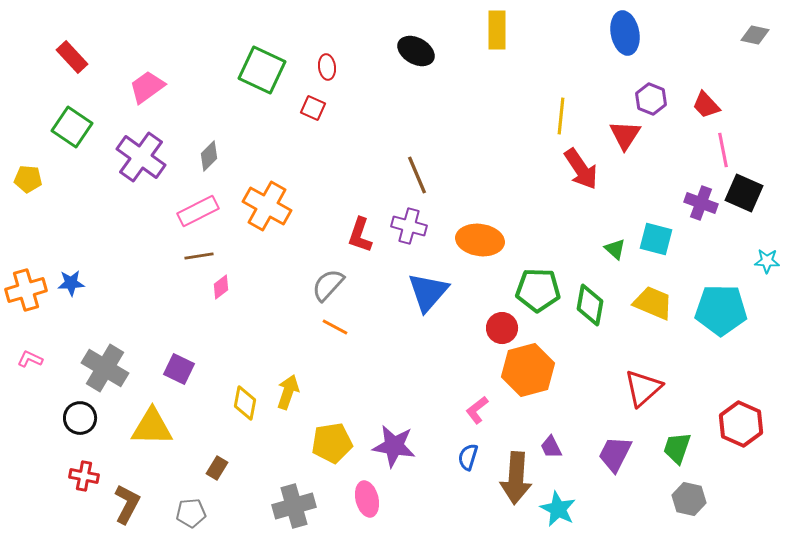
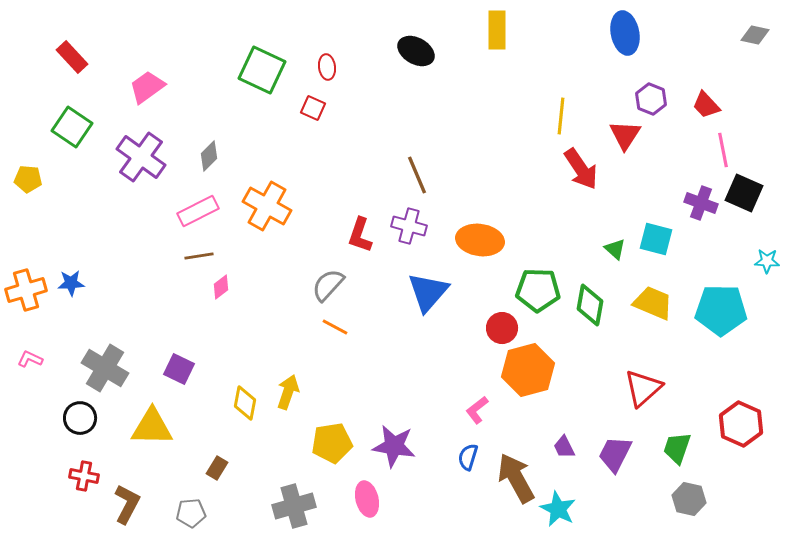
purple trapezoid at (551, 447): moved 13 px right
brown arrow at (516, 478): rotated 147 degrees clockwise
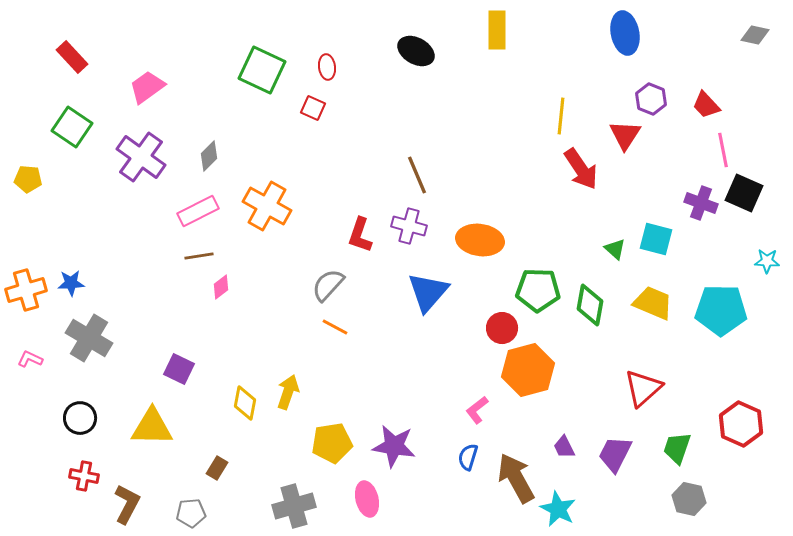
gray cross at (105, 368): moved 16 px left, 30 px up
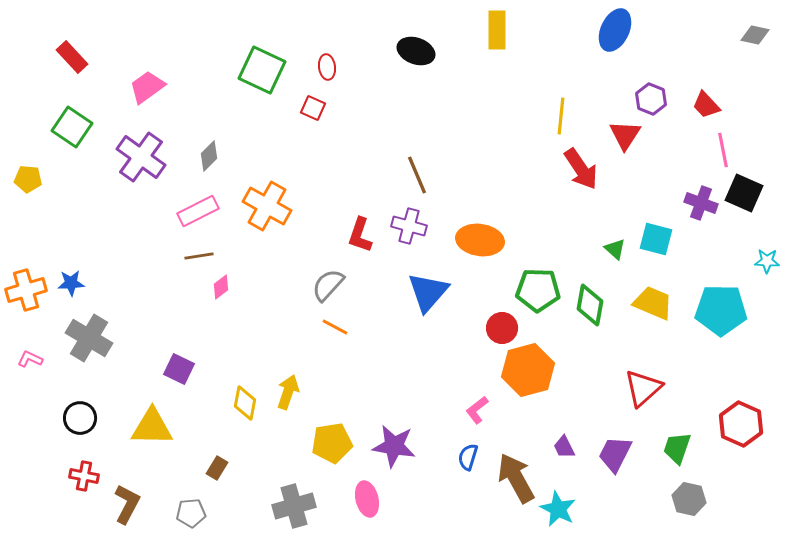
blue ellipse at (625, 33): moved 10 px left, 3 px up; rotated 36 degrees clockwise
black ellipse at (416, 51): rotated 9 degrees counterclockwise
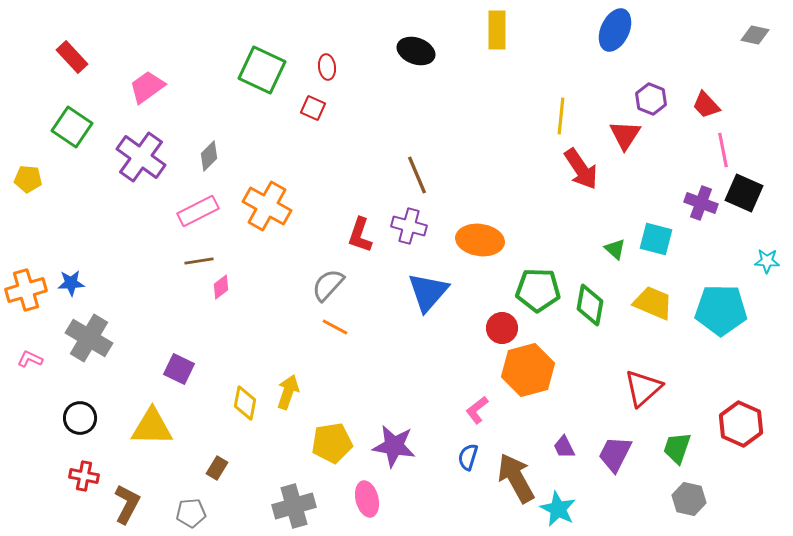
brown line at (199, 256): moved 5 px down
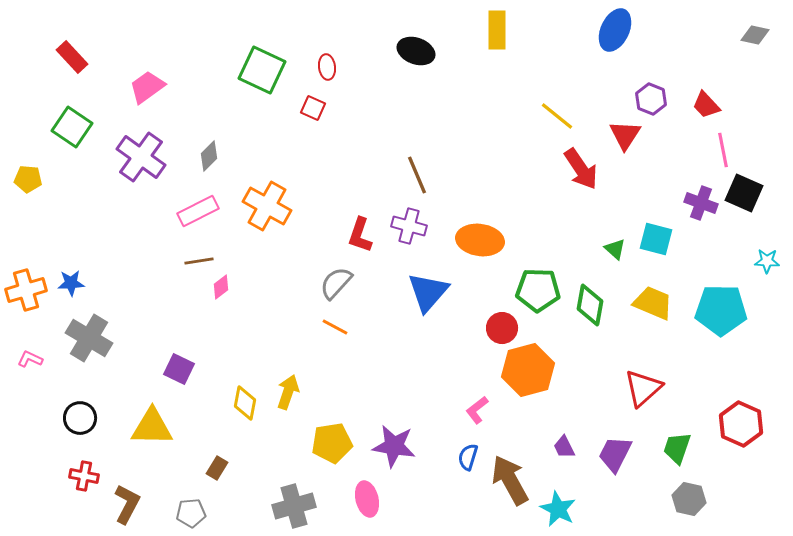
yellow line at (561, 116): moved 4 px left; rotated 57 degrees counterclockwise
gray semicircle at (328, 285): moved 8 px right, 2 px up
brown arrow at (516, 478): moved 6 px left, 2 px down
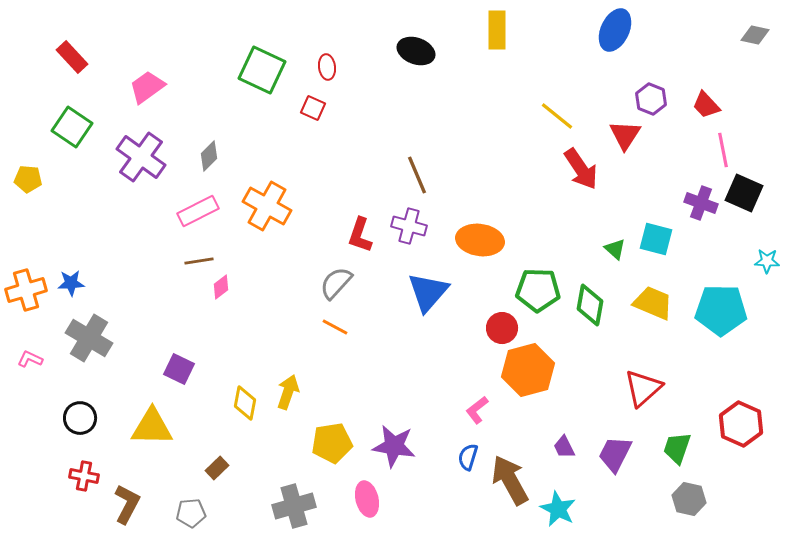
brown rectangle at (217, 468): rotated 15 degrees clockwise
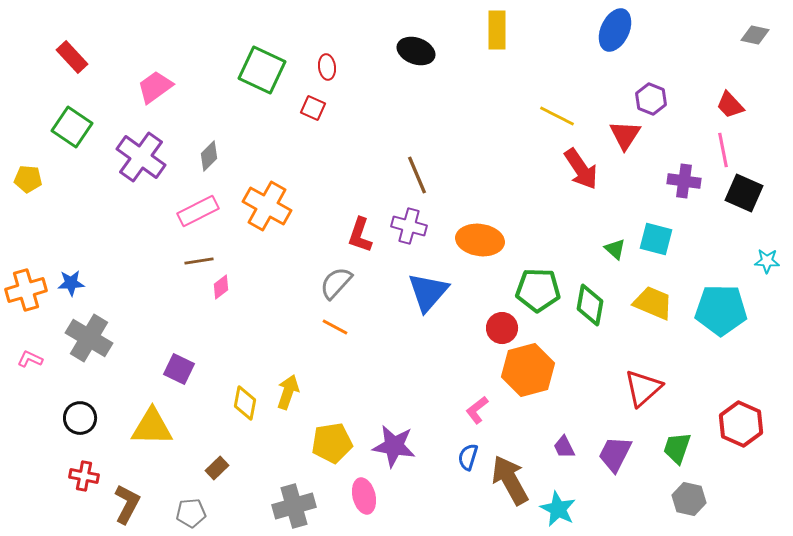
pink trapezoid at (147, 87): moved 8 px right
red trapezoid at (706, 105): moved 24 px right
yellow line at (557, 116): rotated 12 degrees counterclockwise
purple cross at (701, 203): moved 17 px left, 22 px up; rotated 12 degrees counterclockwise
pink ellipse at (367, 499): moved 3 px left, 3 px up
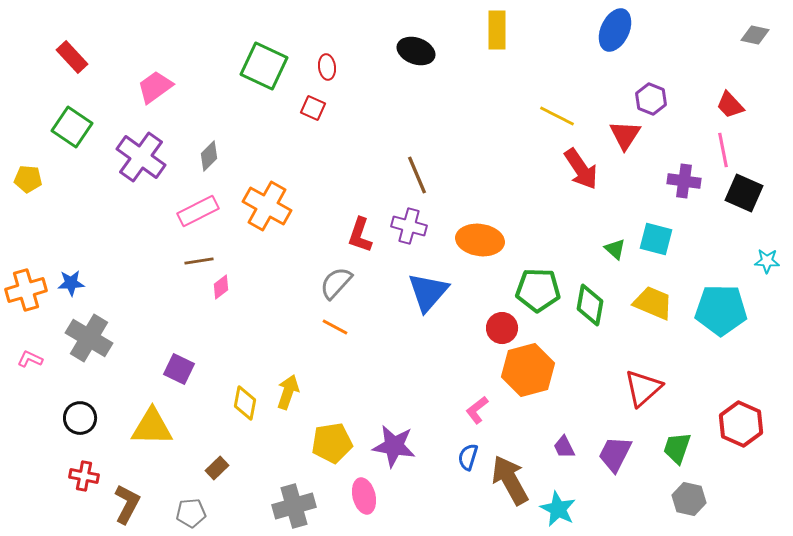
green square at (262, 70): moved 2 px right, 4 px up
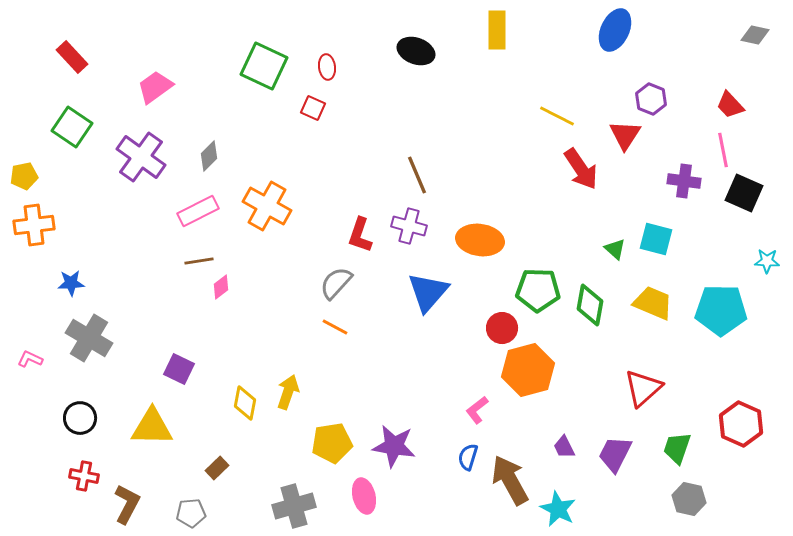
yellow pentagon at (28, 179): moved 4 px left, 3 px up; rotated 16 degrees counterclockwise
orange cross at (26, 290): moved 8 px right, 65 px up; rotated 9 degrees clockwise
